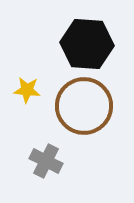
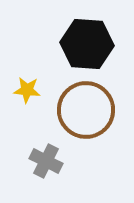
brown circle: moved 2 px right, 4 px down
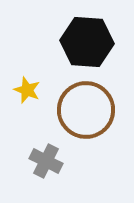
black hexagon: moved 2 px up
yellow star: rotated 16 degrees clockwise
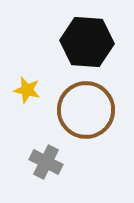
yellow star: rotated 8 degrees counterclockwise
gray cross: moved 1 px down
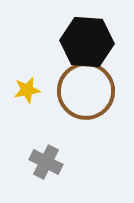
yellow star: rotated 24 degrees counterclockwise
brown circle: moved 19 px up
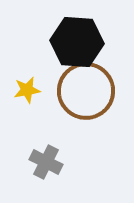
black hexagon: moved 10 px left
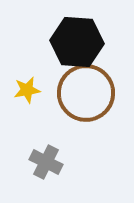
brown circle: moved 2 px down
